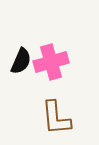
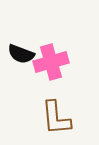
black semicircle: moved 7 px up; rotated 88 degrees clockwise
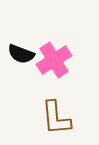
pink cross: moved 3 px right, 2 px up; rotated 16 degrees counterclockwise
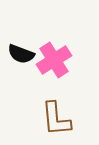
brown L-shape: moved 1 px down
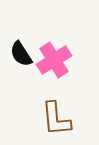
black semicircle: rotated 36 degrees clockwise
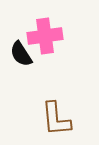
pink cross: moved 9 px left, 24 px up; rotated 24 degrees clockwise
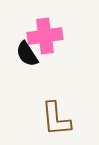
black semicircle: moved 6 px right
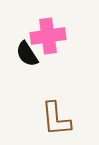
pink cross: moved 3 px right
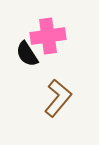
brown L-shape: moved 2 px right, 21 px up; rotated 135 degrees counterclockwise
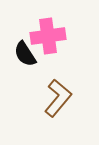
black semicircle: moved 2 px left
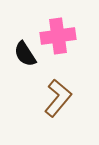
pink cross: moved 10 px right
